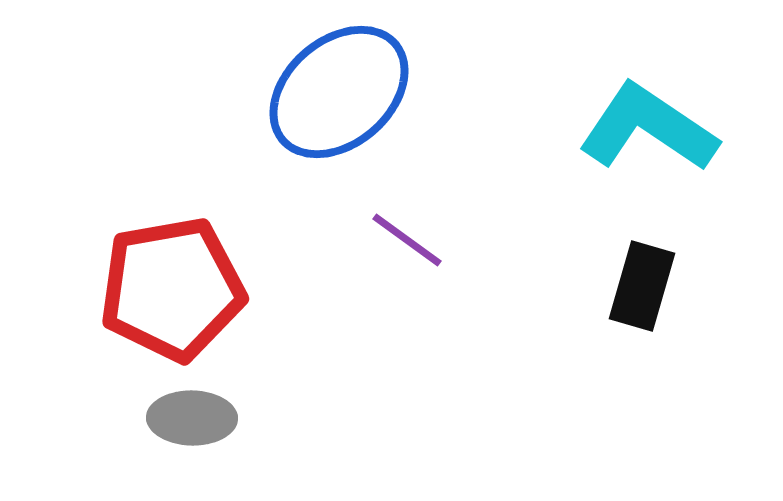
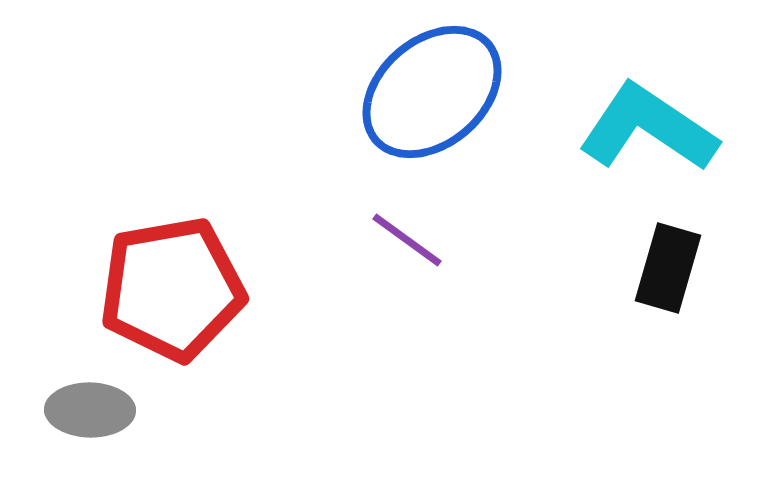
blue ellipse: moved 93 px right
black rectangle: moved 26 px right, 18 px up
gray ellipse: moved 102 px left, 8 px up
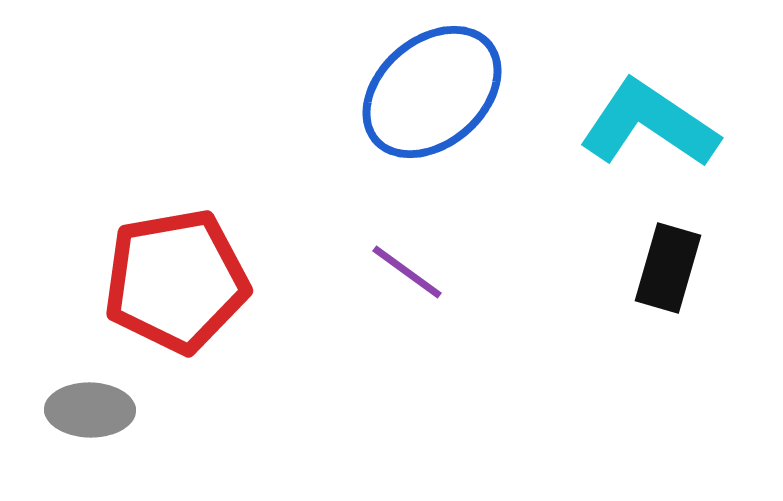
cyan L-shape: moved 1 px right, 4 px up
purple line: moved 32 px down
red pentagon: moved 4 px right, 8 px up
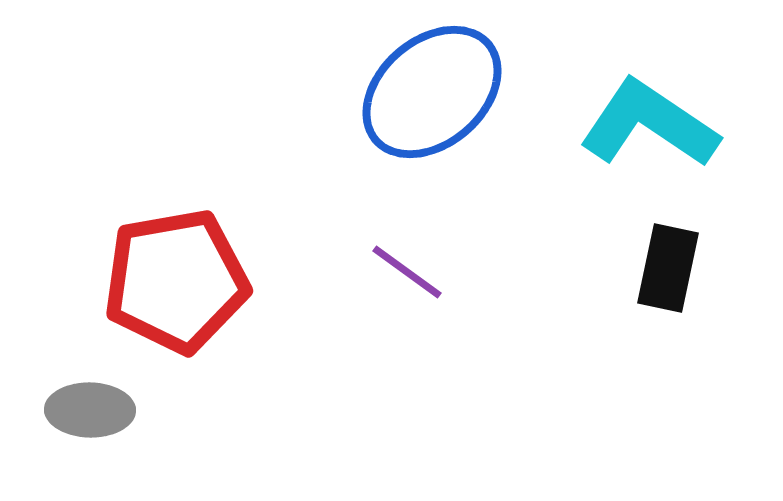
black rectangle: rotated 4 degrees counterclockwise
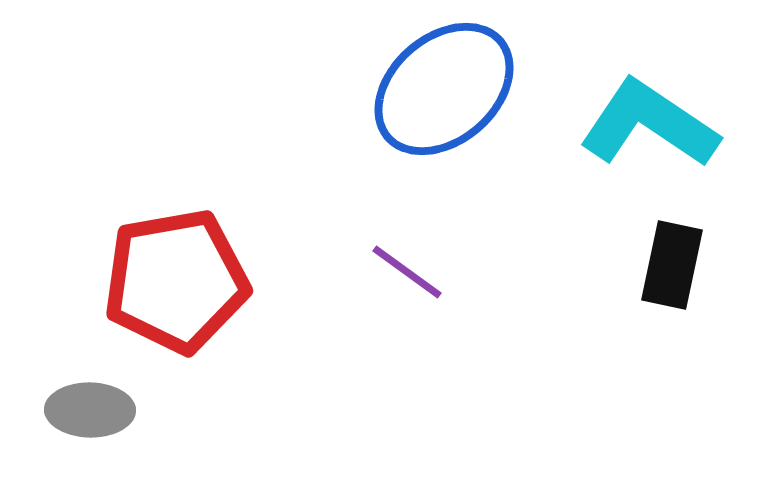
blue ellipse: moved 12 px right, 3 px up
black rectangle: moved 4 px right, 3 px up
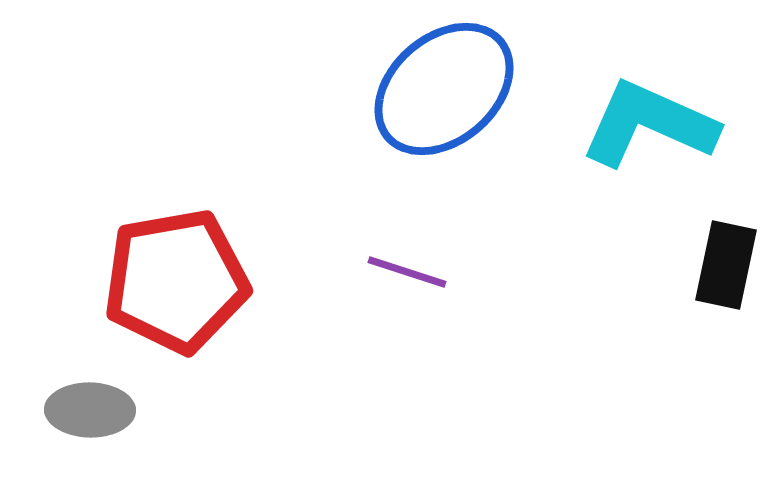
cyan L-shape: rotated 10 degrees counterclockwise
black rectangle: moved 54 px right
purple line: rotated 18 degrees counterclockwise
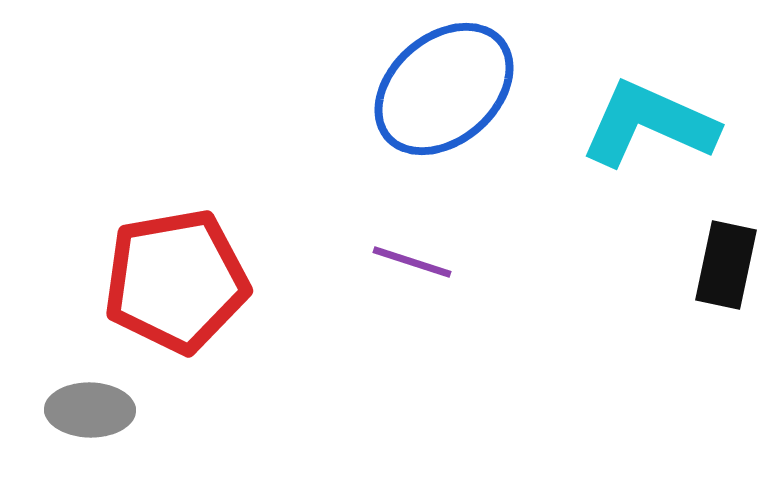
purple line: moved 5 px right, 10 px up
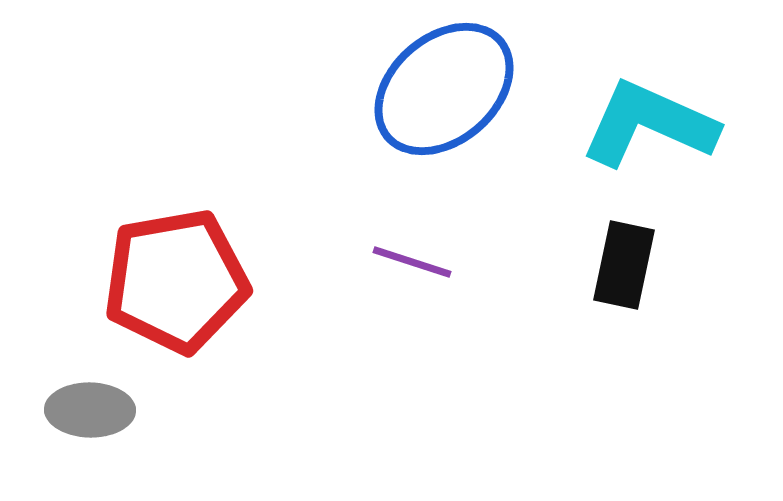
black rectangle: moved 102 px left
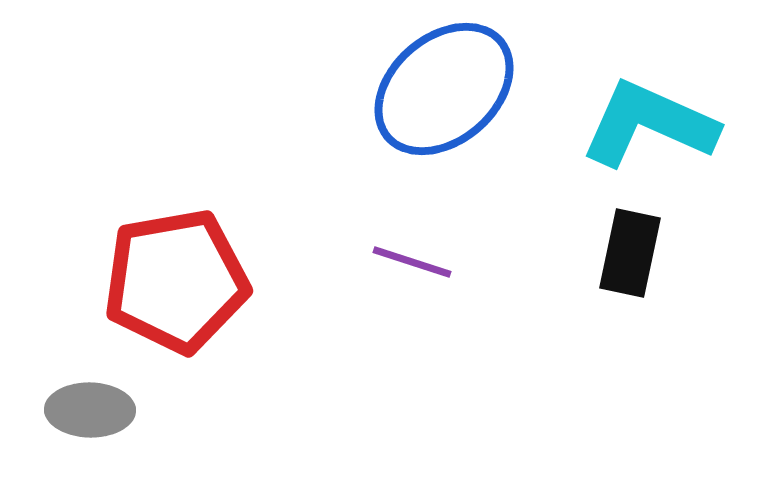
black rectangle: moved 6 px right, 12 px up
